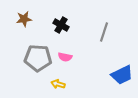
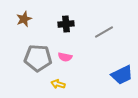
brown star: rotated 14 degrees counterclockwise
black cross: moved 5 px right, 1 px up; rotated 35 degrees counterclockwise
gray line: rotated 42 degrees clockwise
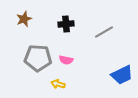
pink semicircle: moved 1 px right, 3 px down
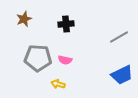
gray line: moved 15 px right, 5 px down
pink semicircle: moved 1 px left
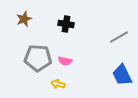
black cross: rotated 14 degrees clockwise
pink semicircle: moved 1 px down
blue trapezoid: rotated 90 degrees clockwise
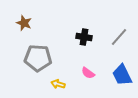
brown star: moved 4 px down; rotated 28 degrees counterclockwise
black cross: moved 18 px right, 13 px down
gray line: rotated 18 degrees counterclockwise
pink semicircle: moved 23 px right, 12 px down; rotated 24 degrees clockwise
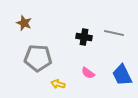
gray line: moved 5 px left, 4 px up; rotated 60 degrees clockwise
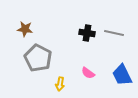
brown star: moved 1 px right, 6 px down; rotated 14 degrees counterclockwise
black cross: moved 3 px right, 4 px up
gray pentagon: rotated 24 degrees clockwise
yellow arrow: moved 2 px right; rotated 96 degrees counterclockwise
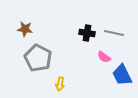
pink semicircle: moved 16 px right, 16 px up
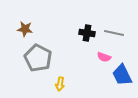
pink semicircle: rotated 16 degrees counterclockwise
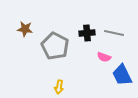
black cross: rotated 14 degrees counterclockwise
gray pentagon: moved 17 px right, 12 px up
yellow arrow: moved 1 px left, 3 px down
